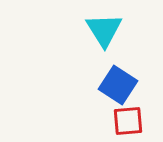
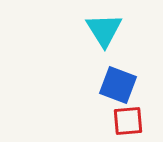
blue square: rotated 12 degrees counterclockwise
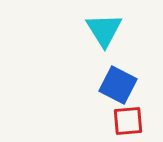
blue square: rotated 6 degrees clockwise
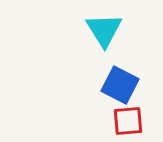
blue square: moved 2 px right
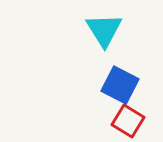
red square: rotated 36 degrees clockwise
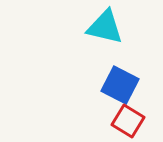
cyan triangle: moved 1 px right, 3 px up; rotated 45 degrees counterclockwise
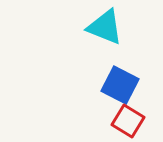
cyan triangle: rotated 9 degrees clockwise
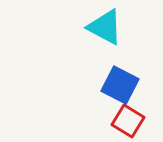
cyan triangle: rotated 6 degrees clockwise
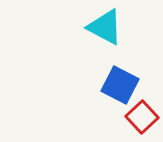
red square: moved 14 px right, 4 px up; rotated 16 degrees clockwise
